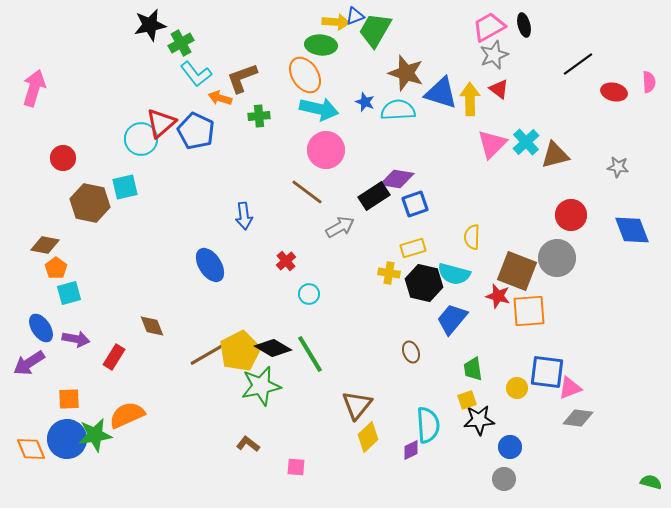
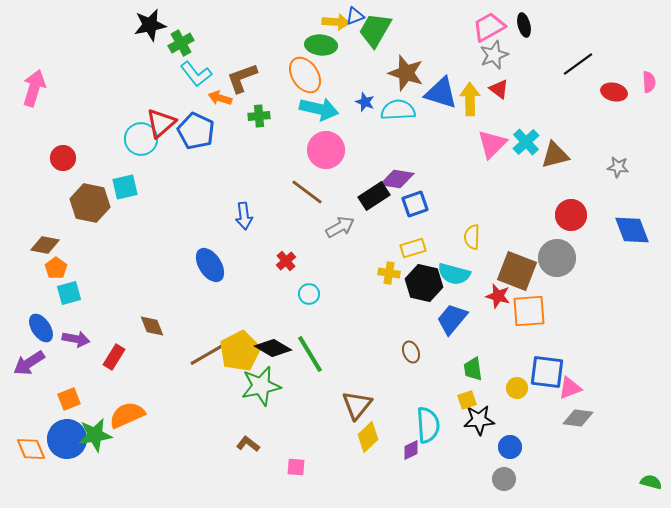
orange square at (69, 399): rotated 20 degrees counterclockwise
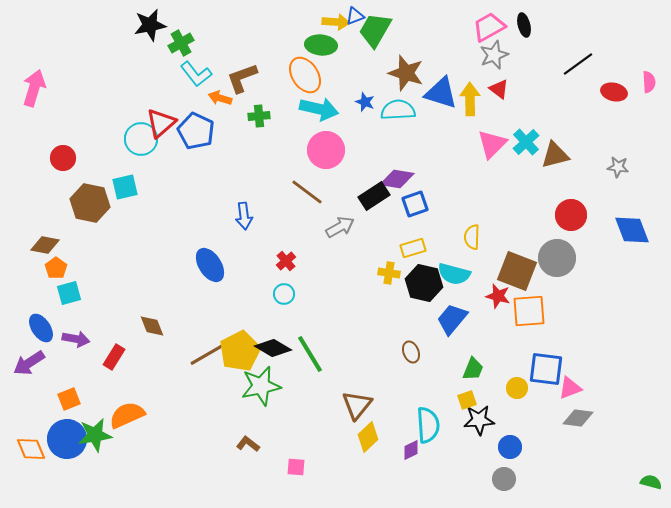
cyan circle at (309, 294): moved 25 px left
green trapezoid at (473, 369): rotated 150 degrees counterclockwise
blue square at (547, 372): moved 1 px left, 3 px up
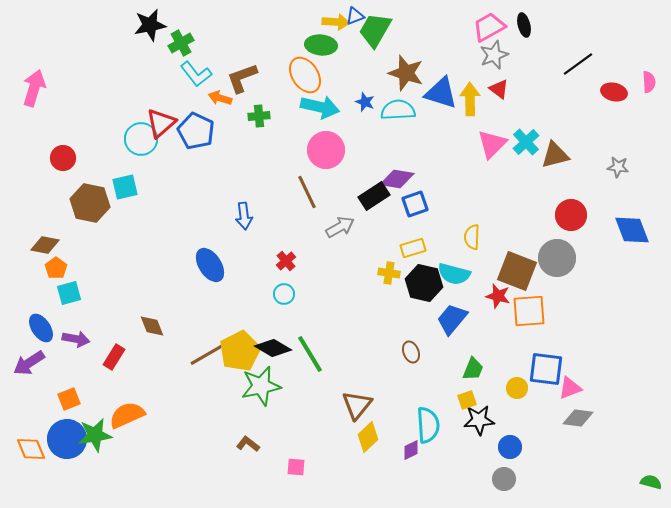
cyan arrow at (319, 109): moved 1 px right, 2 px up
brown line at (307, 192): rotated 28 degrees clockwise
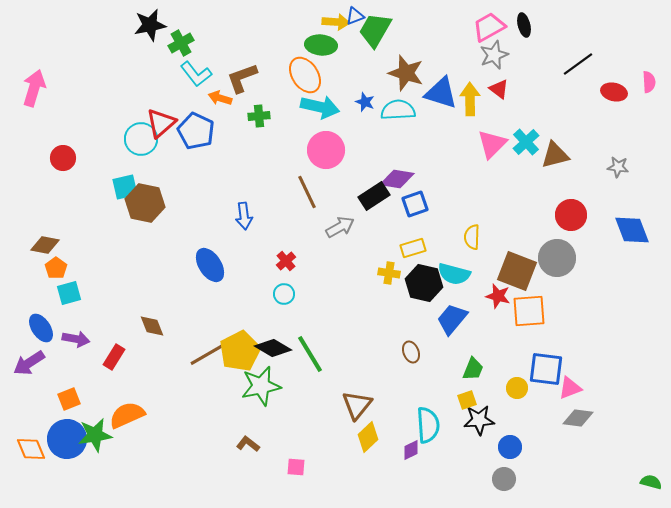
brown hexagon at (90, 203): moved 55 px right
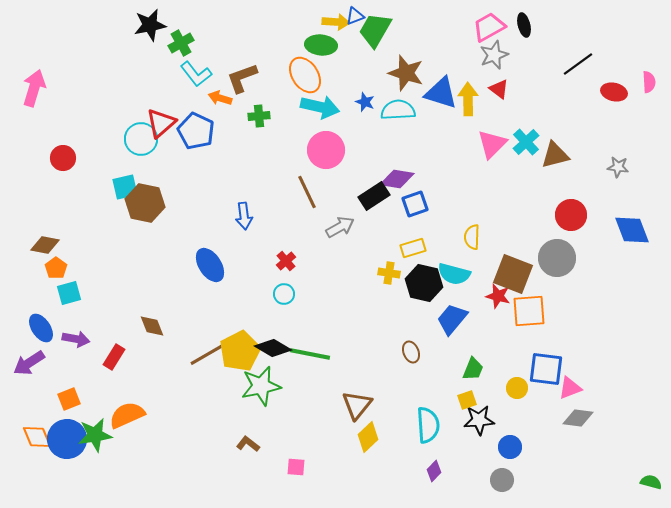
yellow arrow at (470, 99): moved 2 px left
brown square at (517, 271): moved 4 px left, 3 px down
green line at (310, 354): rotated 48 degrees counterclockwise
orange diamond at (31, 449): moved 6 px right, 12 px up
purple diamond at (411, 450): moved 23 px right, 21 px down; rotated 20 degrees counterclockwise
gray circle at (504, 479): moved 2 px left, 1 px down
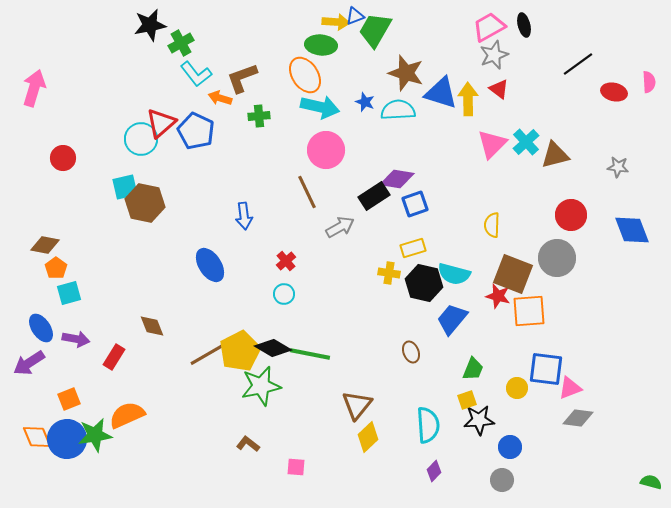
yellow semicircle at (472, 237): moved 20 px right, 12 px up
